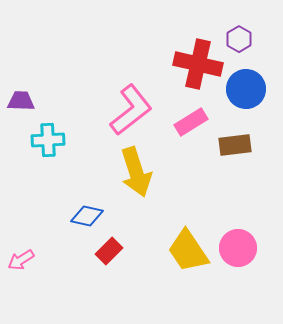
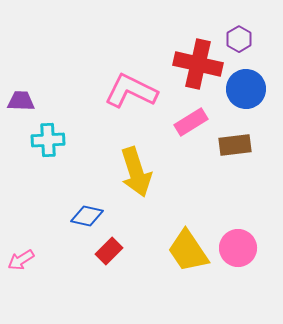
pink L-shape: moved 19 px up; rotated 116 degrees counterclockwise
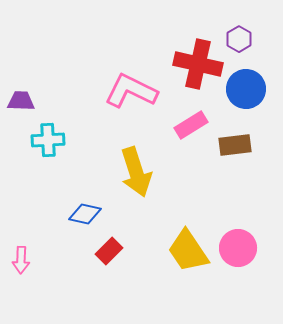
pink rectangle: moved 3 px down
blue diamond: moved 2 px left, 2 px up
pink arrow: rotated 56 degrees counterclockwise
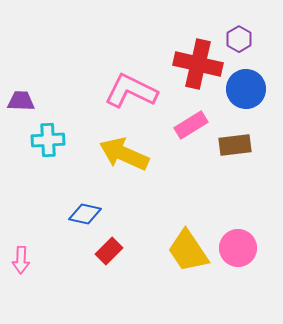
yellow arrow: moved 12 px left, 18 px up; rotated 132 degrees clockwise
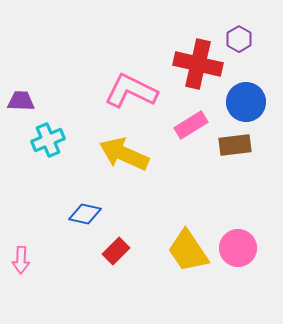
blue circle: moved 13 px down
cyan cross: rotated 20 degrees counterclockwise
red rectangle: moved 7 px right
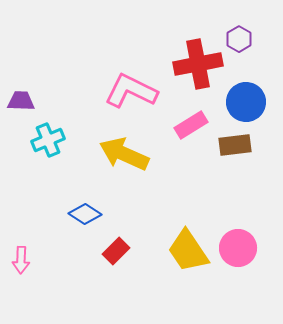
red cross: rotated 24 degrees counterclockwise
blue diamond: rotated 20 degrees clockwise
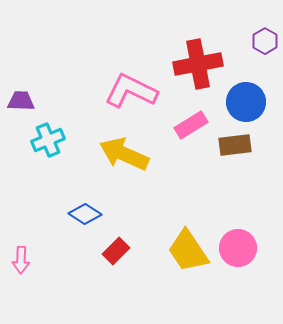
purple hexagon: moved 26 px right, 2 px down
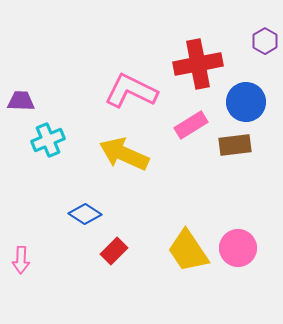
red rectangle: moved 2 px left
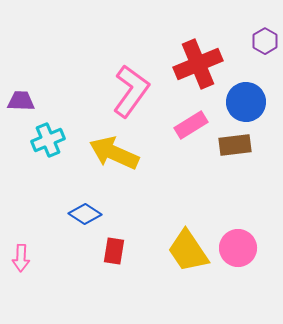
red cross: rotated 12 degrees counterclockwise
pink L-shape: rotated 100 degrees clockwise
yellow arrow: moved 10 px left, 1 px up
red rectangle: rotated 36 degrees counterclockwise
pink arrow: moved 2 px up
